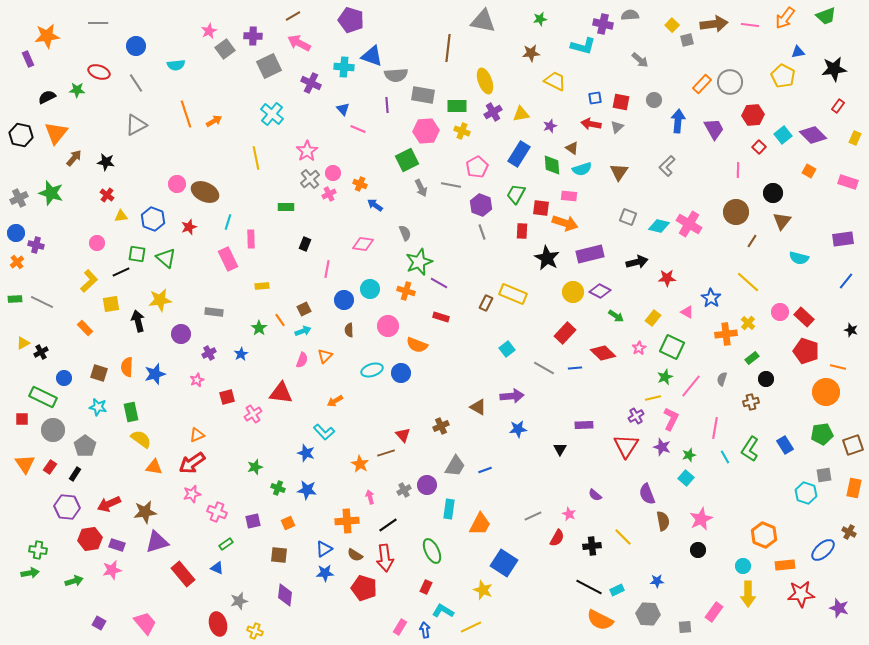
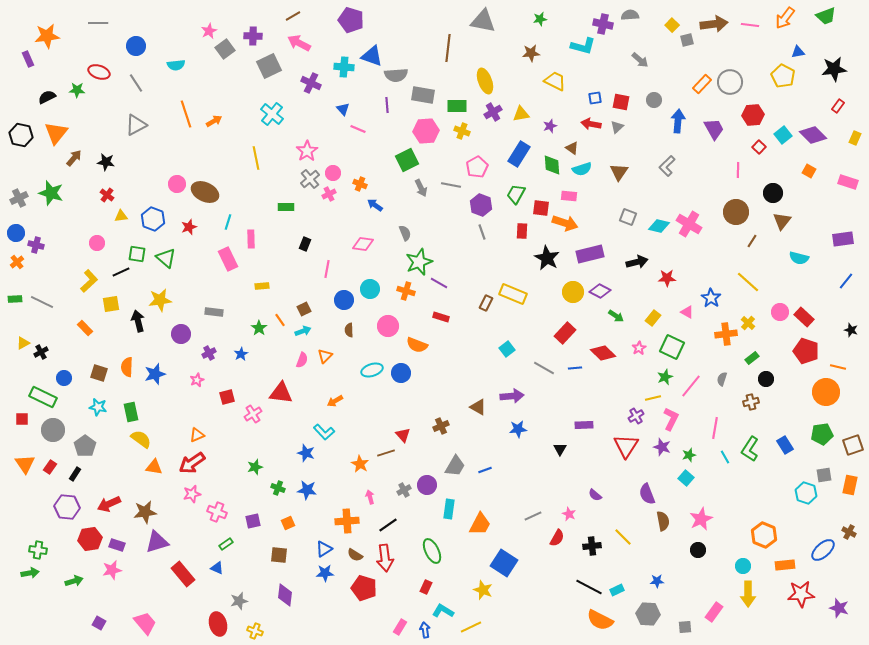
orange rectangle at (854, 488): moved 4 px left, 3 px up
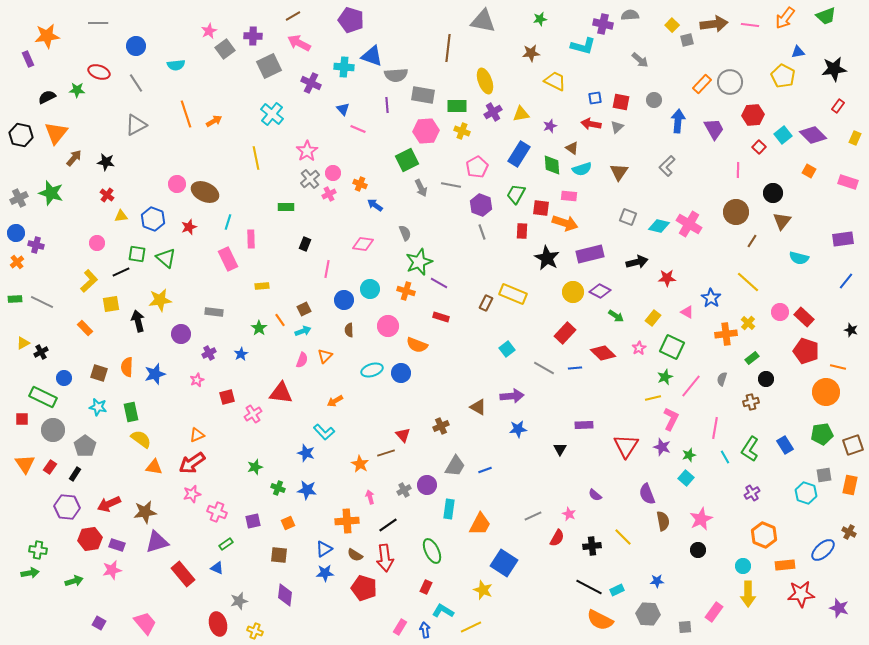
purple cross at (636, 416): moved 116 px right, 77 px down
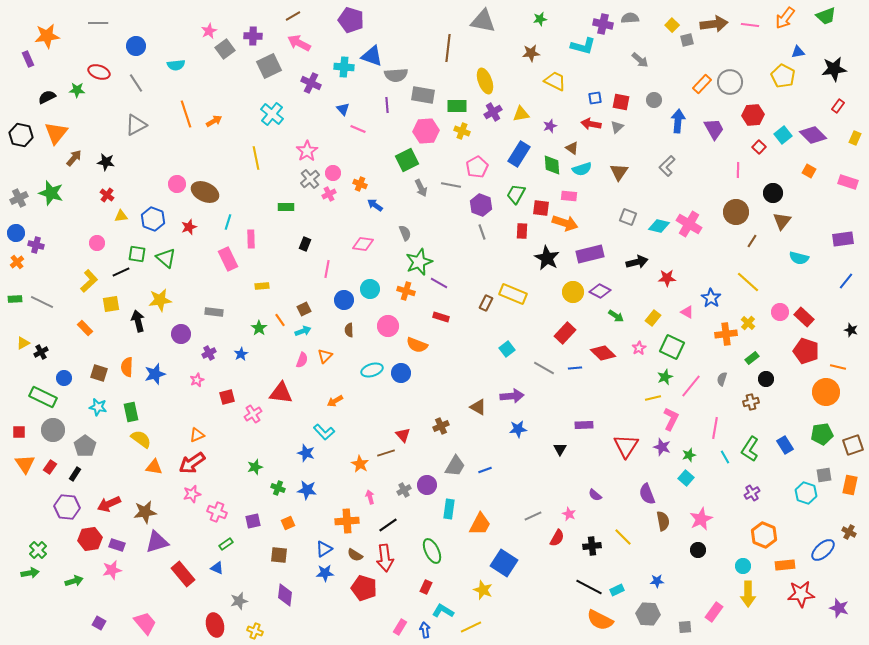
gray semicircle at (630, 15): moved 3 px down
red square at (22, 419): moved 3 px left, 13 px down
green cross at (38, 550): rotated 36 degrees clockwise
red ellipse at (218, 624): moved 3 px left, 1 px down
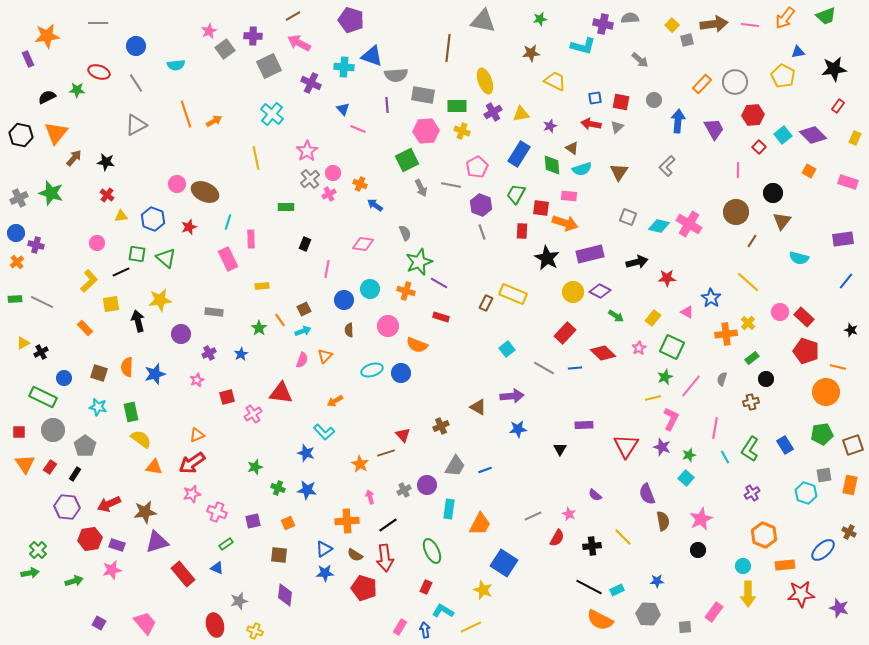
gray circle at (730, 82): moved 5 px right
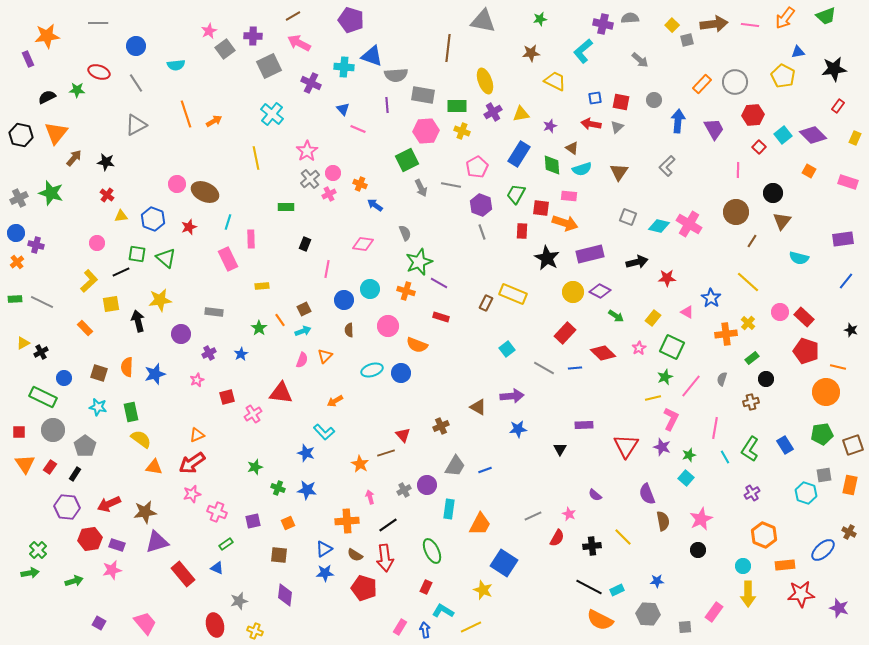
cyan L-shape at (583, 46): moved 5 px down; rotated 125 degrees clockwise
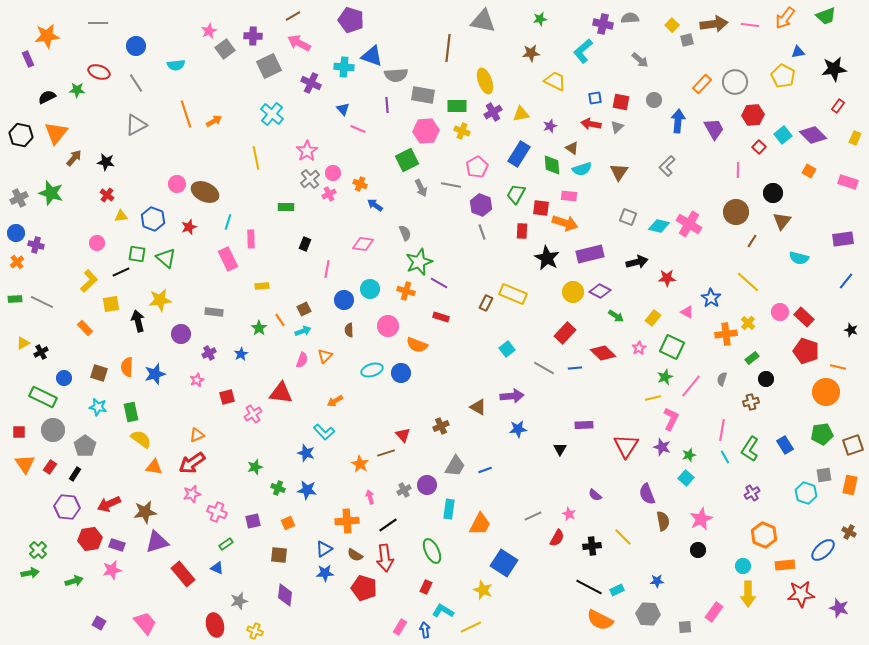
pink line at (715, 428): moved 7 px right, 2 px down
